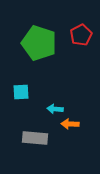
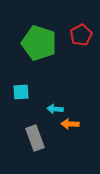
gray rectangle: rotated 65 degrees clockwise
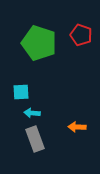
red pentagon: rotated 25 degrees counterclockwise
cyan arrow: moved 23 px left, 4 px down
orange arrow: moved 7 px right, 3 px down
gray rectangle: moved 1 px down
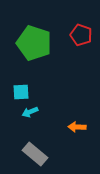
green pentagon: moved 5 px left
cyan arrow: moved 2 px left, 1 px up; rotated 28 degrees counterclockwise
gray rectangle: moved 15 px down; rotated 30 degrees counterclockwise
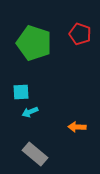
red pentagon: moved 1 px left, 1 px up
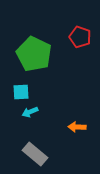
red pentagon: moved 3 px down
green pentagon: moved 11 px down; rotated 8 degrees clockwise
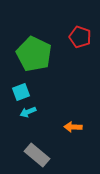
cyan square: rotated 18 degrees counterclockwise
cyan arrow: moved 2 px left
orange arrow: moved 4 px left
gray rectangle: moved 2 px right, 1 px down
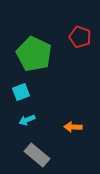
cyan arrow: moved 1 px left, 8 px down
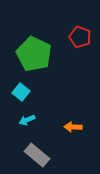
cyan square: rotated 30 degrees counterclockwise
